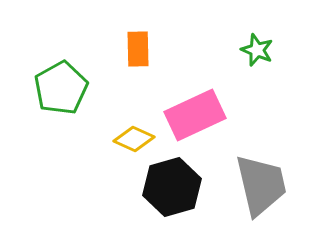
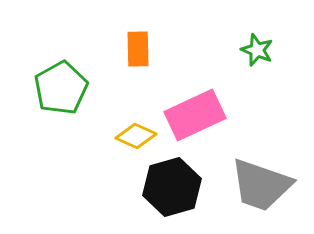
yellow diamond: moved 2 px right, 3 px up
gray trapezoid: rotated 122 degrees clockwise
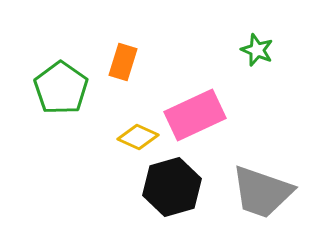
orange rectangle: moved 15 px left, 13 px down; rotated 18 degrees clockwise
green pentagon: rotated 8 degrees counterclockwise
yellow diamond: moved 2 px right, 1 px down
gray trapezoid: moved 1 px right, 7 px down
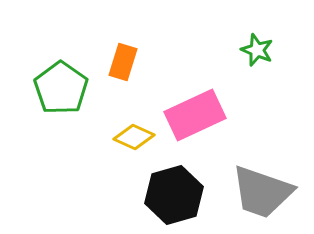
yellow diamond: moved 4 px left
black hexagon: moved 2 px right, 8 px down
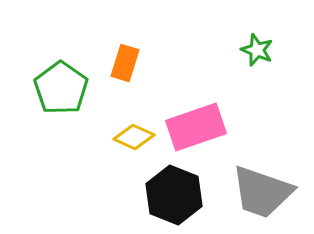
orange rectangle: moved 2 px right, 1 px down
pink rectangle: moved 1 px right, 12 px down; rotated 6 degrees clockwise
black hexagon: rotated 22 degrees counterclockwise
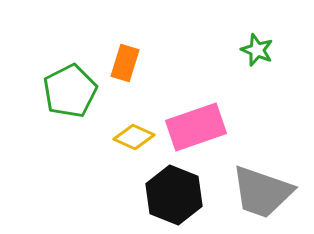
green pentagon: moved 9 px right, 3 px down; rotated 10 degrees clockwise
